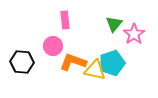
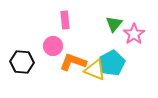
cyan pentagon: rotated 10 degrees counterclockwise
yellow triangle: rotated 10 degrees clockwise
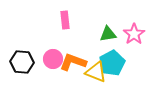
green triangle: moved 6 px left, 10 px down; rotated 42 degrees clockwise
pink circle: moved 13 px down
yellow triangle: moved 1 px right, 2 px down
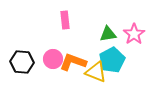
cyan pentagon: moved 3 px up
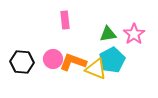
yellow triangle: moved 3 px up
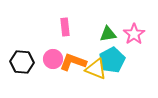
pink rectangle: moved 7 px down
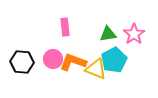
cyan pentagon: moved 2 px right
